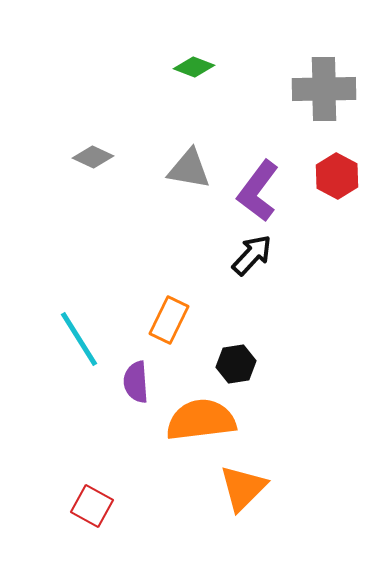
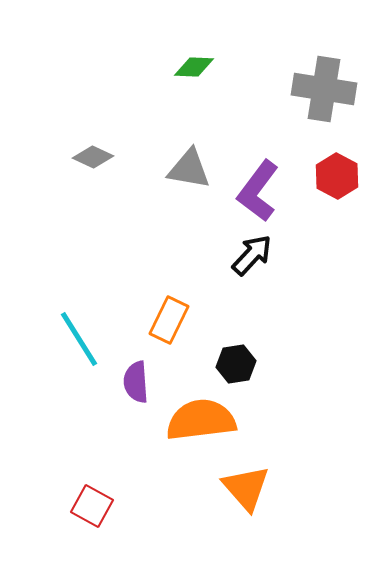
green diamond: rotated 18 degrees counterclockwise
gray cross: rotated 10 degrees clockwise
orange triangle: moved 3 px right; rotated 26 degrees counterclockwise
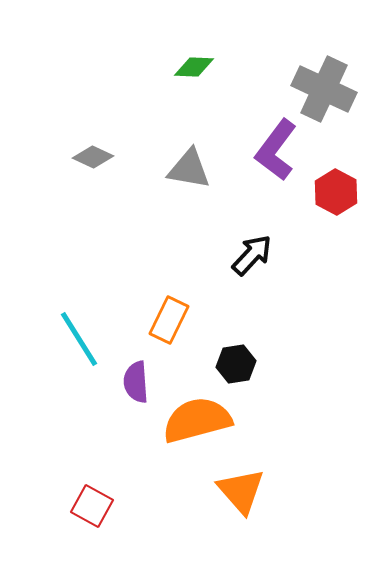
gray cross: rotated 16 degrees clockwise
red hexagon: moved 1 px left, 16 px down
purple L-shape: moved 18 px right, 41 px up
orange semicircle: moved 4 px left; rotated 8 degrees counterclockwise
orange triangle: moved 5 px left, 3 px down
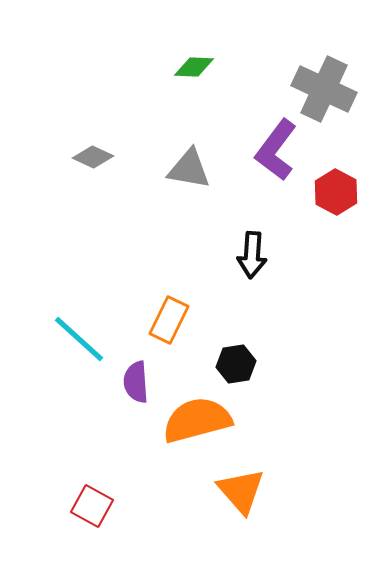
black arrow: rotated 141 degrees clockwise
cyan line: rotated 16 degrees counterclockwise
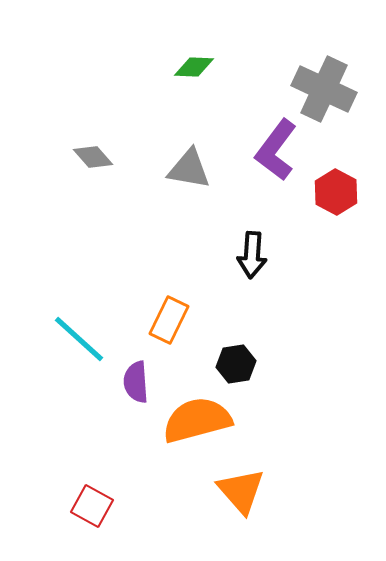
gray diamond: rotated 24 degrees clockwise
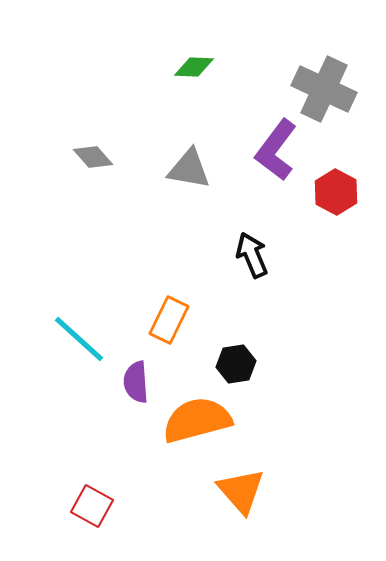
black arrow: rotated 153 degrees clockwise
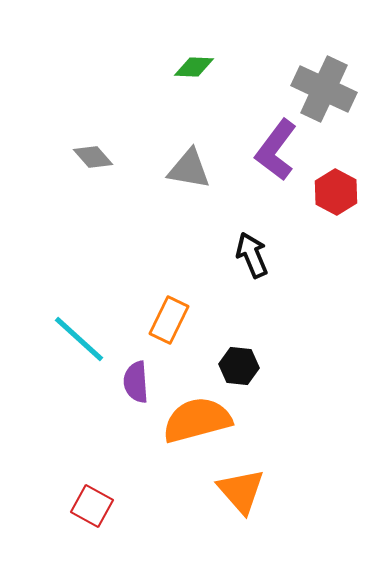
black hexagon: moved 3 px right, 2 px down; rotated 15 degrees clockwise
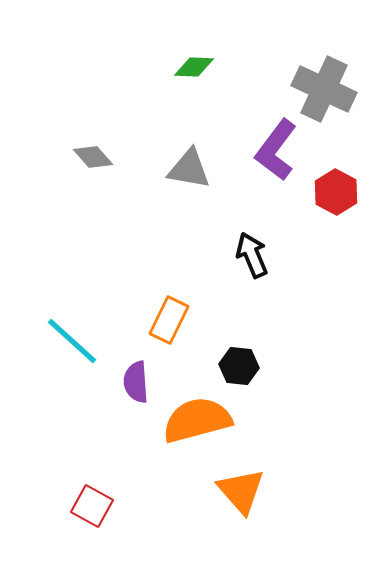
cyan line: moved 7 px left, 2 px down
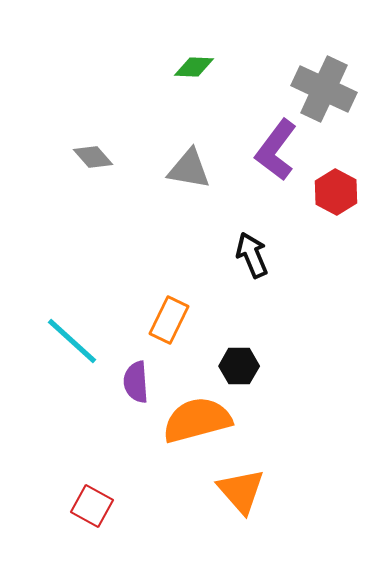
black hexagon: rotated 6 degrees counterclockwise
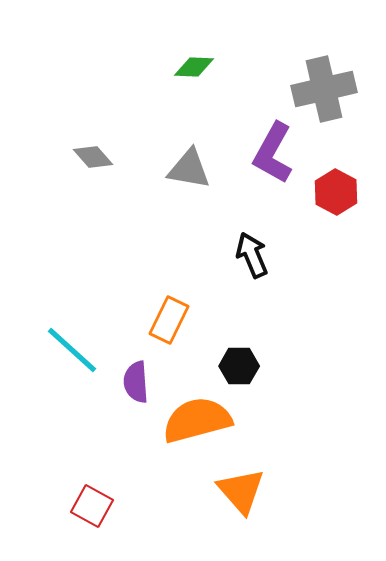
gray cross: rotated 38 degrees counterclockwise
purple L-shape: moved 3 px left, 3 px down; rotated 8 degrees counterclockwise
cyan line: moved 9 px down
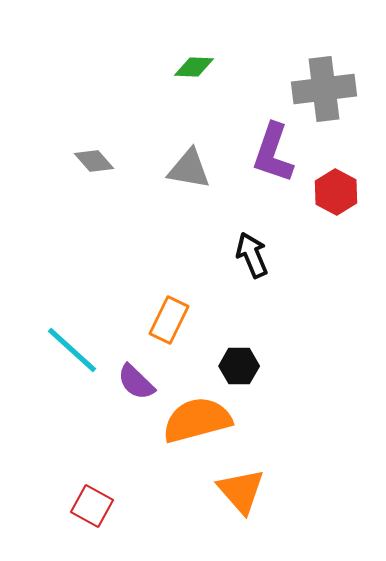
gray cross: rotated 6 degrees clockwise
purple L-shape: rotated 10 degrees counterclockwise
gray diamond: moved 1 px right, 4 px down
purple semicircle: rotated 42 degrees counterclockwise
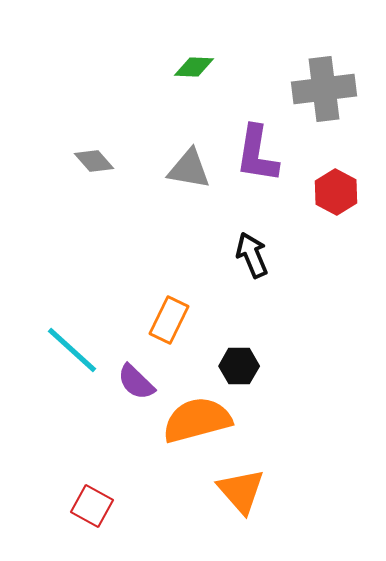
purple L-shape: moved 16 px left, 1 px down; rotated 10 degrees counterclockwise
